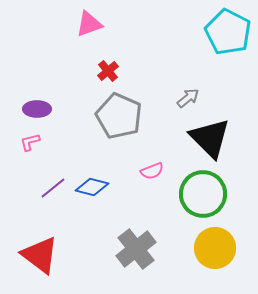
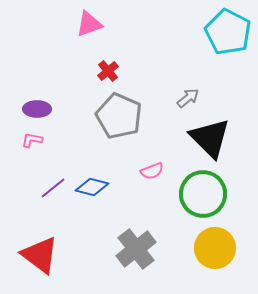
pink L-shape: moved 2 px right, 2 px up; rotated 25 degrees clockwise
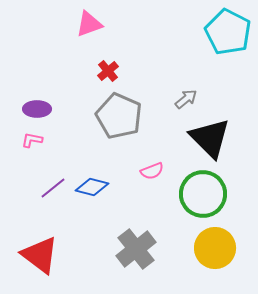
gray arrow: moved 2 px left, 1 px down
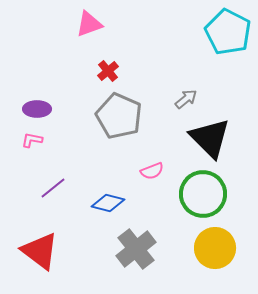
blue diamond: moved 16 px right, 16 px down
red triangle: moved 4 px up
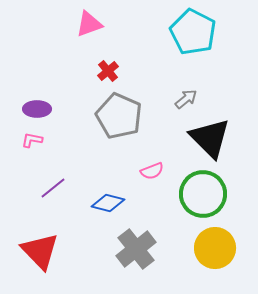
cyan pentagon: moved 35 px left
red triangle: rotated 9 degrees clockwise
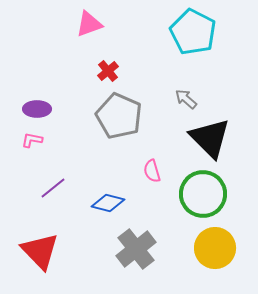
gray arrow: rotated 100 degrees counterclockwise
pink semicircle: rotated 95 degrees clockwise
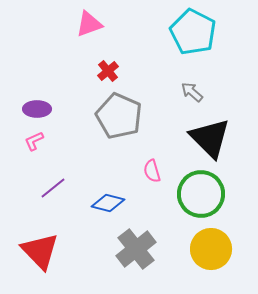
gray arrow: moved 6 px right, 7 px up
pink L-shape: moved 2 px right, 1 px down; rotated 35 degrees counterclockwise
green circle: moved 2 px left
yellow circle: moved 4 px left, 1 px down
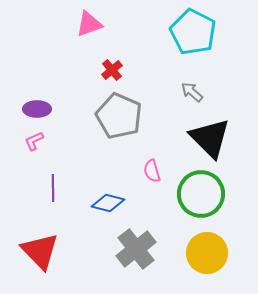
red cross: moved 4 px right, 1 px up
purple line: rotated 52 degrees counterclockwise
yellow circle: moved 4 px left, 4 px down
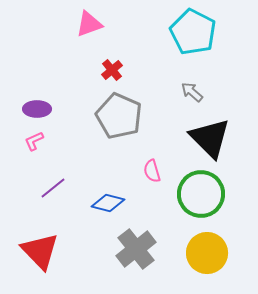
purple line: rotated 52 degrees clockwise
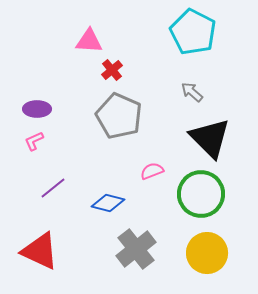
pink triangle: moved 17 px down; rotated 24 degrees clockwise
pink semicircle: rotated 85 degrees clockwise
red triangle: rotated 21 degrees counterclockwise
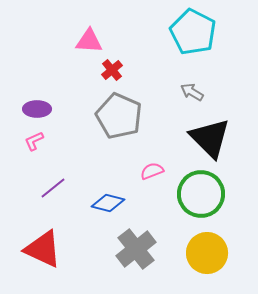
gray arrow: rotated 10 degrees counterclockwise
red triangle: moved 3 px right, 2 px up
